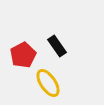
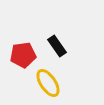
red pentagon: rotated 20 degrees clockwise
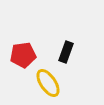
black rectangle: moved 9 px right, 6 px down; rotated 55 degrees clockwise
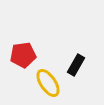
black rectangle: moved 10 px right, 13 px down; rotated 10 degrees clockwise
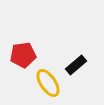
black rectangle: rotated 20 degrees clockwise
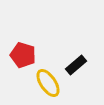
red pentagon: rotated 25 degrees clockwise
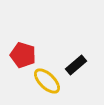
yellow ellipse: moved 1 px left, 2 px up; rotated 12 degrees counterclockwise
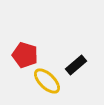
red pentagon: moved 2 px right
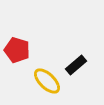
red pentagon: moved 8 px left, 5 px up
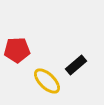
red pentagon: rotated 20 degrees counterclockwise
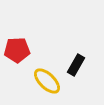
black rectangle: rotated 20 degrees counterclockwise
